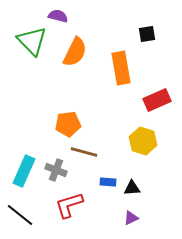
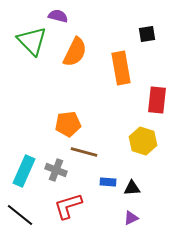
red rectangle: rotated 60 degrees counterclockwise
red L-shape: moved 1 px left, 1 px down
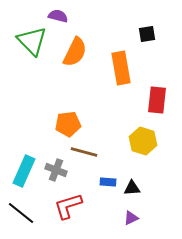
black line: moved 1 px right, 2 px up
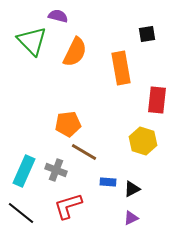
brown line: rotated 16 degrees clockwise
black triangle: moved 1 px down; rotated 24 degrees counterclockwise
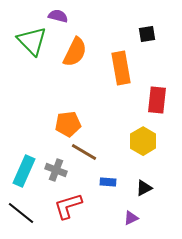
yellow hexagon: rotated 12 degrees clockwise
black triangle: moved 12 px right, 1 px up
